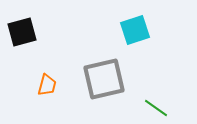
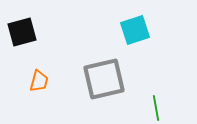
orange trapezoid: moved 8 px left, 4 px up
green line: rotated 45 degrees clockwise
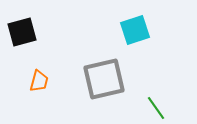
green line: rotated 25 degrees counterclockwise
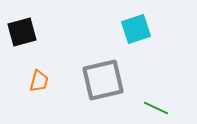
cyan square: moved 1 px right, 1 px up
gray square: moved 1 px left, 1 px down
green line: rotated 30 degrees counterclockwise
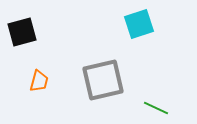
cyan square: moved 3 px right, 5 px up
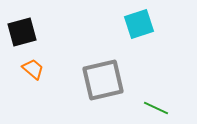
orange trapezoid: moved 6 px left, 12 px up; rotated 65 degrees counterclockwise
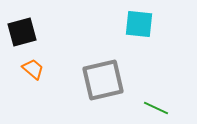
cyan square: rotated 24 degrees clockwise
